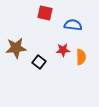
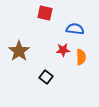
blue semicircle: moved 2 px right, 4 px down
brown star: moved 3 px right, 3 px down; rotated 30 degrees counterclockwise
black square: moved 7 px right, 15 px down
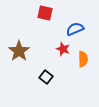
blue semicircle: rotated 30 degrees counterclockwise
red star: moved 1 px up; rotated 24 degrees clockwise
orange semicircle: moved 2 px right, 2 px down
